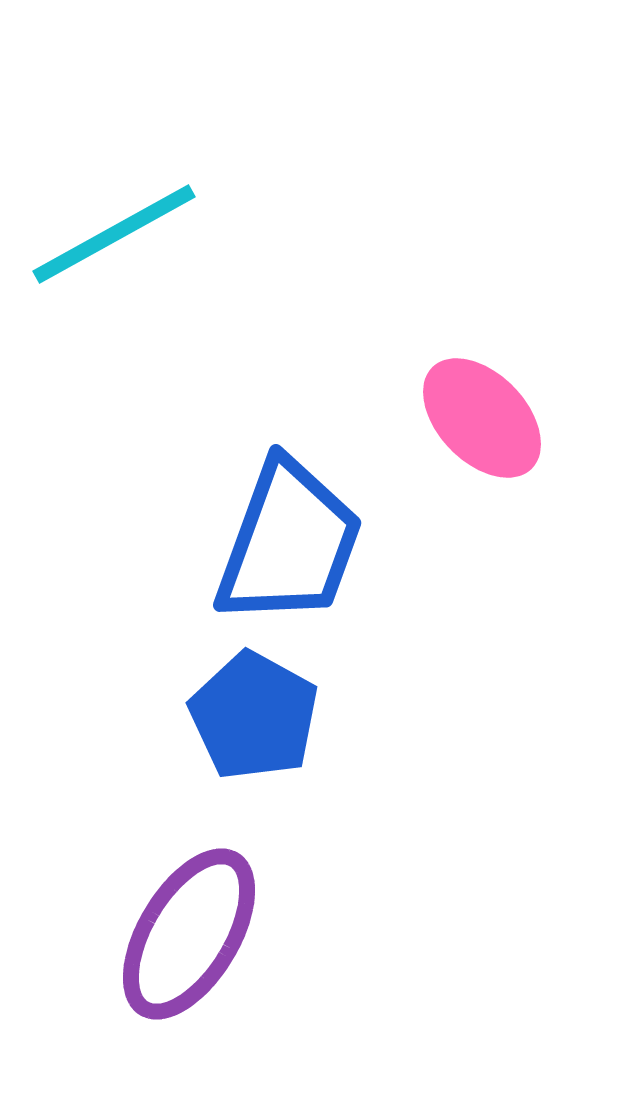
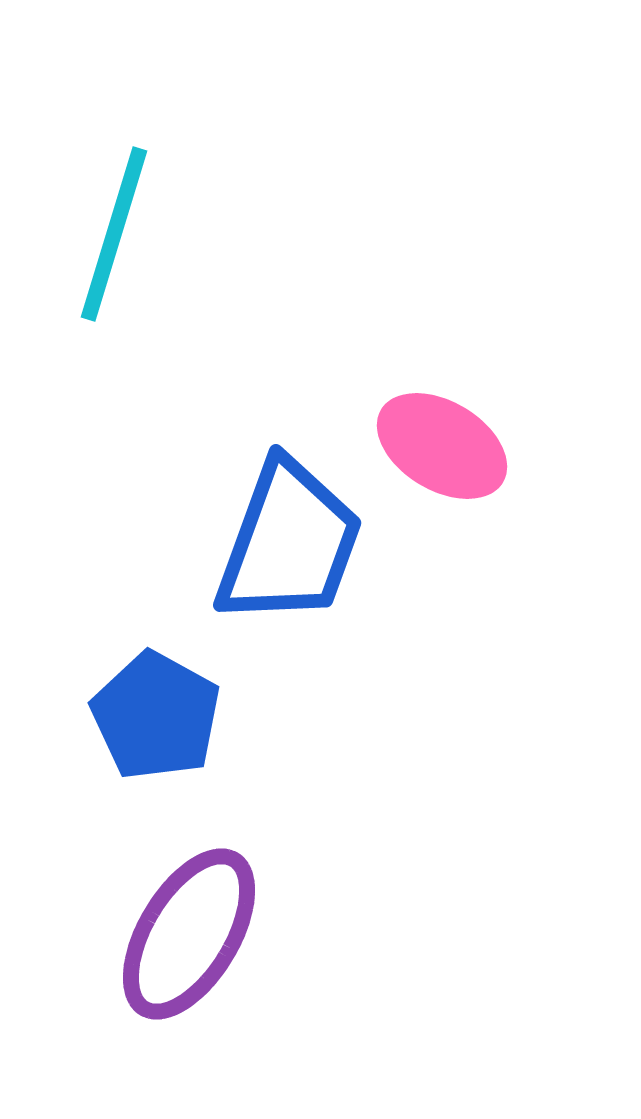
cyan line: rotated 44 degrees counterclockwise
pink ellipse: moved 40 px left, 28 px down; rotated 15 degrees counterclockwise
blue pentagon: moved 98 px left
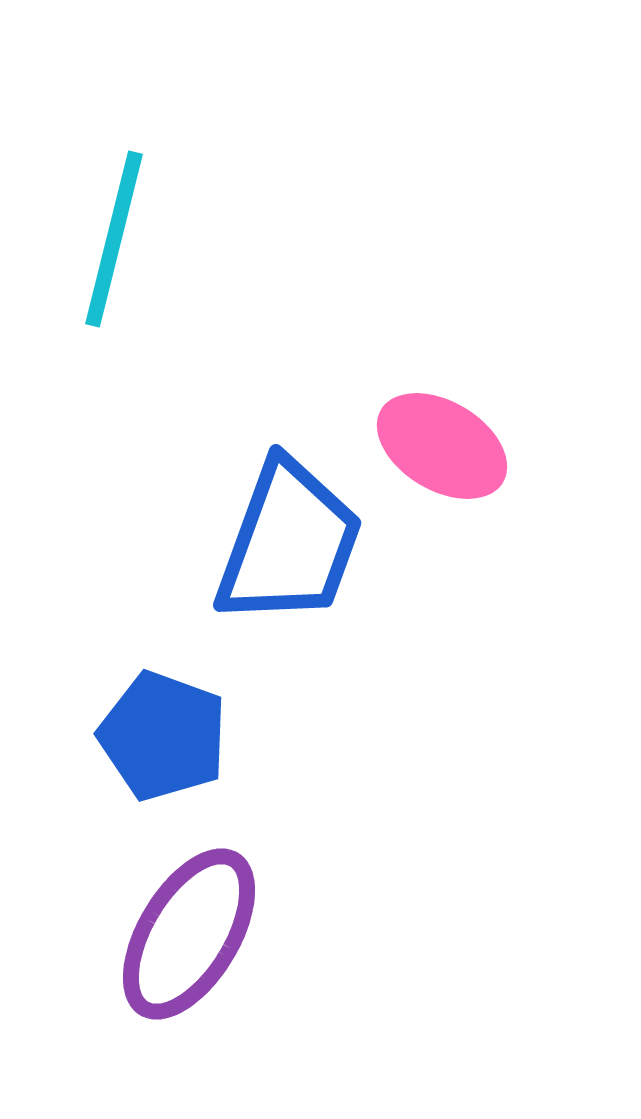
cyan line: moved 5 px down; rotated 3 degrees counterclockwise
blue pentagon: moved 7 px right, 20 px down; rotated 9 degrees counterclockwise
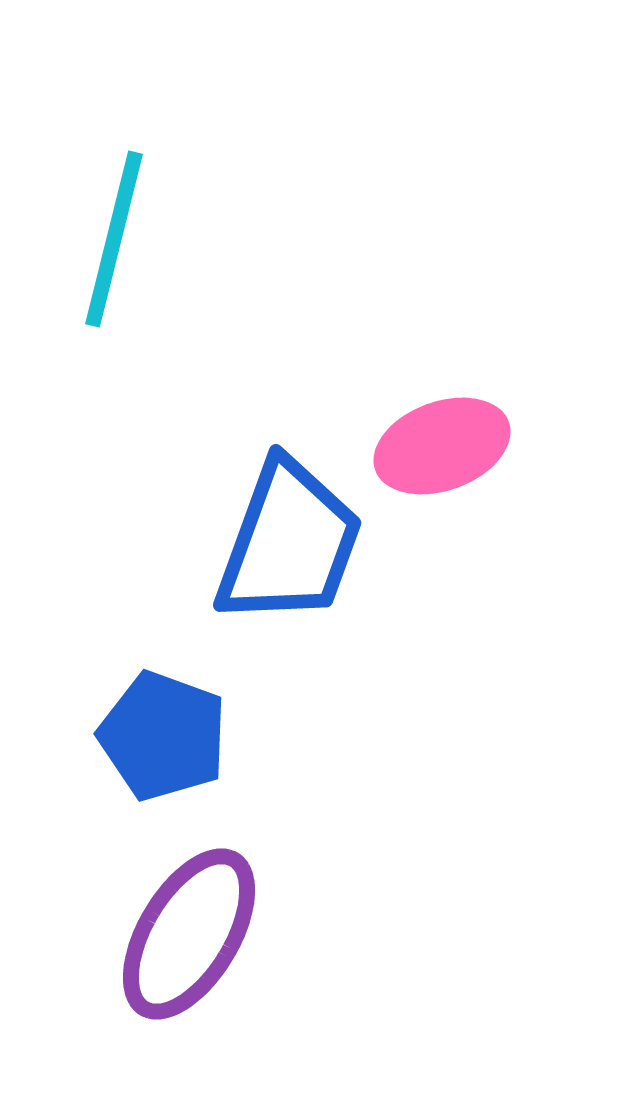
pink ellipse: rotated 51 degrees counterclockwise
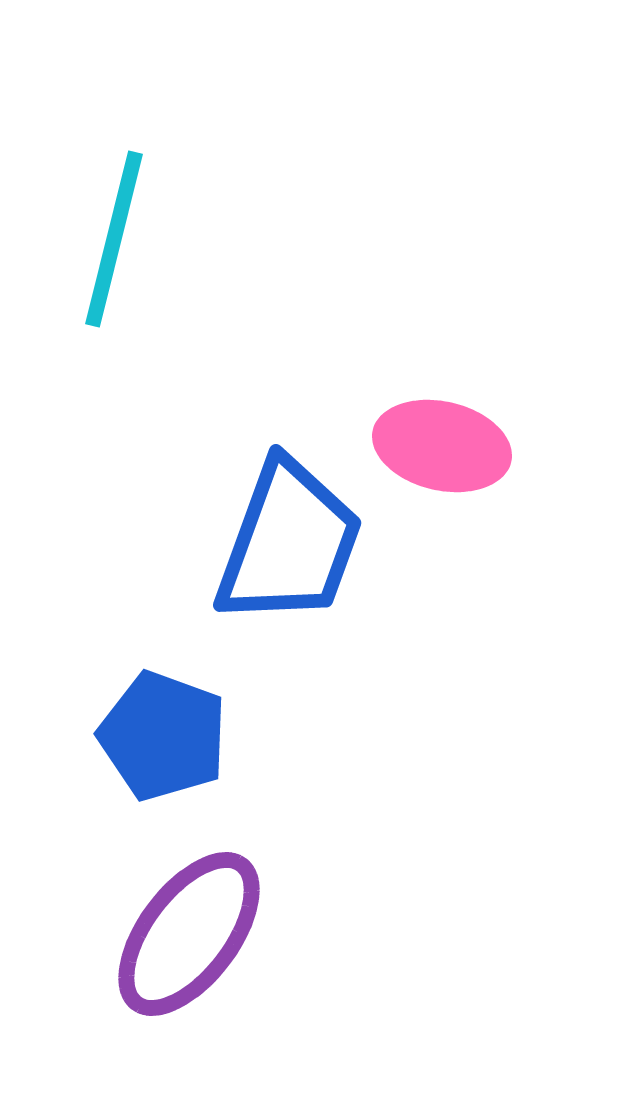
pink ellipse: rotated 33 degrees clockwise
purple ellipse: rotated 6 degrees clockwise
